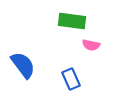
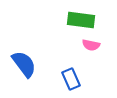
green rectangle: moved 9 px right, 1 px up
blue semicircle: moved 1 px right, 1 px up
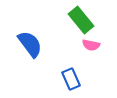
green rectangle: rotated 44 degrees clockwise
blue semicircle: moved 6 px right, 20 px up
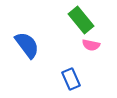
blue semicircle: moved 3 px left, 1 px down
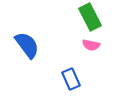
green rectangle: moved 9 px right, 3 px up; rotated 12 degrees clockwise
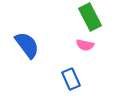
pink semicircle: moved 6 px left
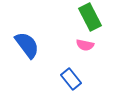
blue rectangle: rotated 15 degrees counterclockwise
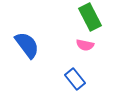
blue rectangle: moved 4 px right
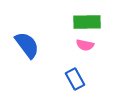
green rectangle: moved 3 px left, 5 px down; rotated 64 degrees counterclockwise
blue rectangle: rotated 10 degrees clockwise
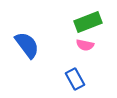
green rectangle: moved 1 px right; rotated 20 degrees counterclockwise
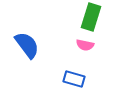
green rectangle: moved 3 px right, 5 px up; rotated 52 degrees counterclockwise
blue rectangle: moved 1 px left; rotated 45 degrees counterclockwise
